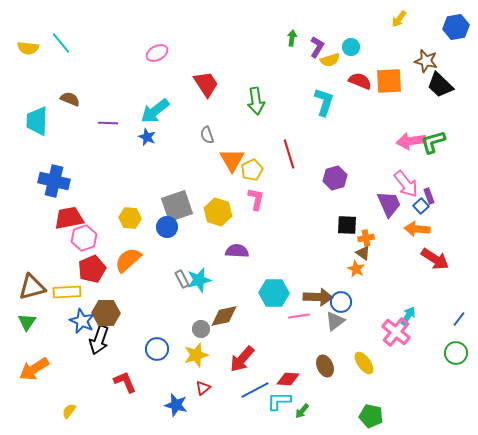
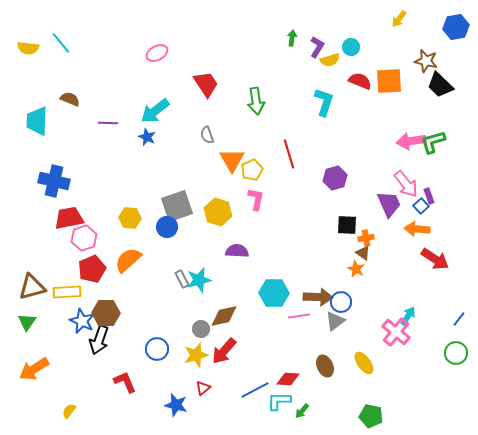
red arrow at (242, 359): moved 18 px left, 8 px up
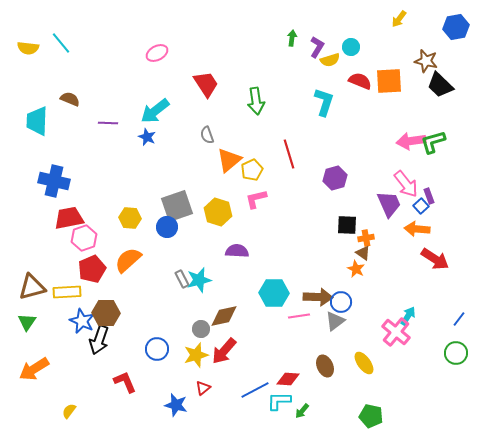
orange triangle at (232, 160): moved 3 px left; rotated 20 degrees clockwise
pink L-shape at (256, 199): rotated 115 degrees counterclockwise
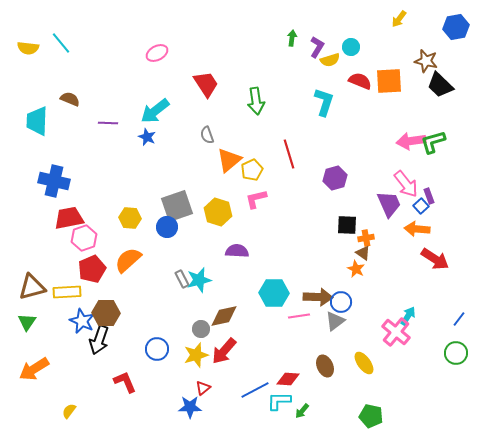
blue star at (176, 405): moved 14 px right, 2 px down; rotated 15 degrees counterclockwise
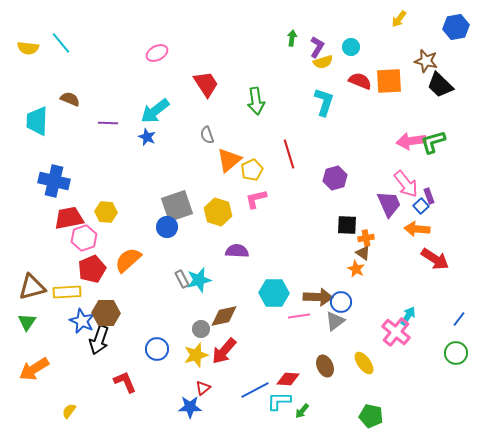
yellow semicircle at (330, 60): moved 7 px left, 2 px down
yellow hexagon at (130, 218): moved 24 px left, 6 px up
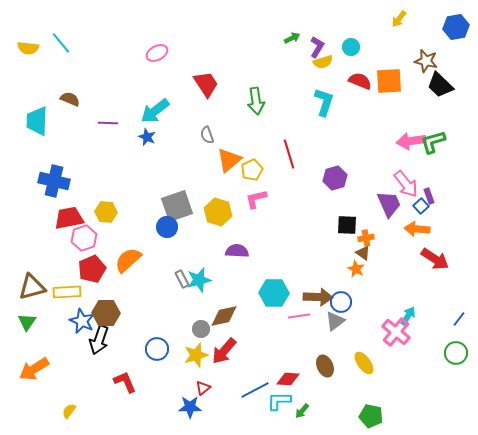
green arrow at (292, 38): rotated 56 degrees clockwise
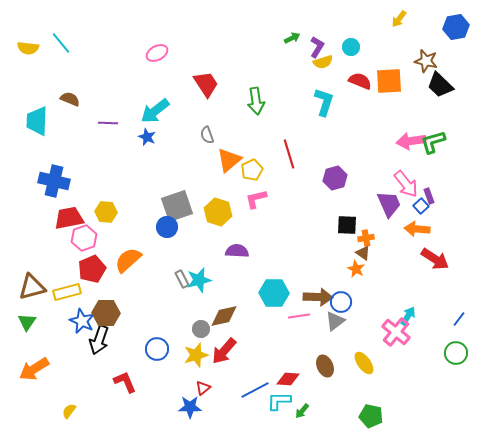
yellow rectangle at (67, 292): rotated 12 degrees counterclockwise
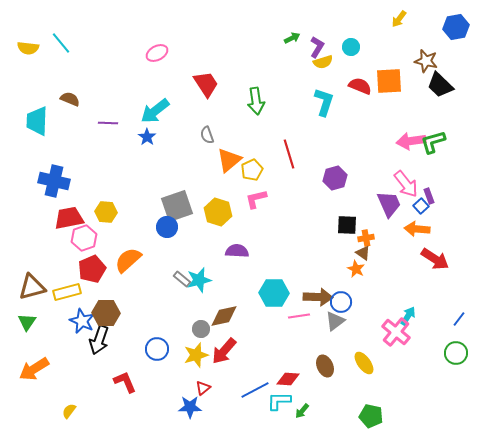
red semicircle at (360, 81): moved 5 px down
blue star at (147, 137): rotated 12 degrees clockwise
gray rectangle at (182, 279): rotated 24 degrees counterclockwise
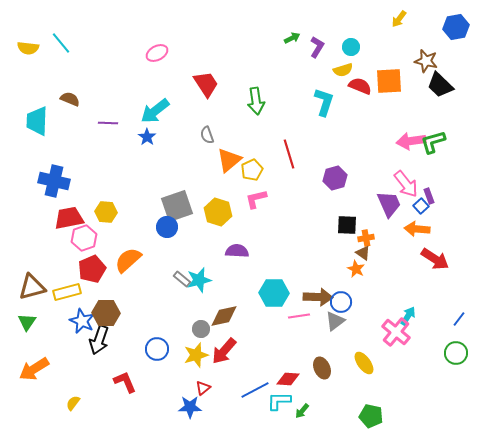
yellow semicircle at (323, 62): moved 20 px right, 8 px down
brown ellipse at (325, 366): moved 3 px left, 2 px down
yellow semicircle at (69, 411): moved 4 px right, 8 px up
